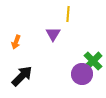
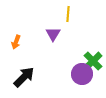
black arrow: moved 2 px right, 1 px down
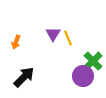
yellow line: moved 24 px down; rotated 28 degrees counterclockwise
purple circle: moved 1 px right, 2 px down
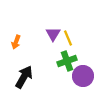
green cross: moved 26 px left; rotated 24 degrees clockwise
black arrow: rotated 15 degrees counterclockwise
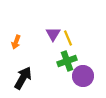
black arrow: moved 1 px left, 1 px down
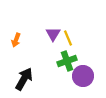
orange arrow: moved 2 px up
black arrow: moved 1 px right, 1 px down
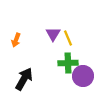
green cross: moved 1 px right, 2 px down; rotated 18 degrees clockwise
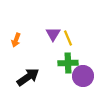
black arrow: moved 4 px right, 2 px up; rotated 25 degrees clockwise
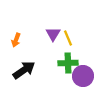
black arrow: moved 4 px left, 7 px up
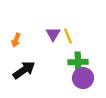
yellow line: moved 2 px up
green cross: moved 10 px right, 1 px up
purple circle: moved 2 px down
